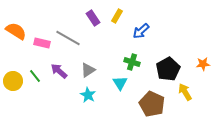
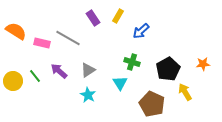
yellow rectangle: moved 1 px right
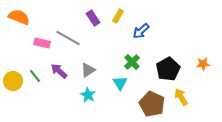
orange semicircle: moved 3 px right, 14 px up; rotated 10 degrees counterclockwise
green cross: rotated 28 degrees clockwise
yellow arrow: moved 4 px left, 5 px down
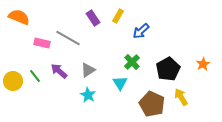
orange star: rotated 24 degrees counterclockwise
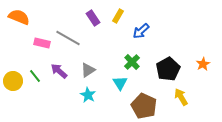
brown pentagon: moved 8 px left, 2 px down
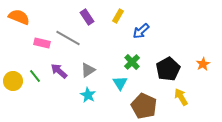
purple rectangle: moved 6 px left, 1 px up
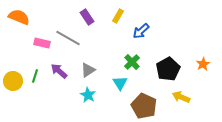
green line: rotated 56 degrees clockwise
yellow arrow: rotated 36 degrees counterclockwise
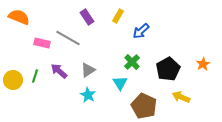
yellow circle: moved 1 px up
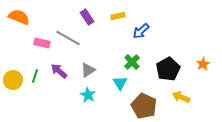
yellow rectangle: rotated 48 degrees clockwise
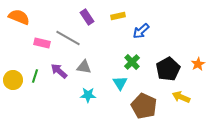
orange star: moved 5 px left
gray triangle: moved 4 px left, 3 px up; rotated 42 degrees clockwise
cyan star: rotated 28 degrees counterclockwise
